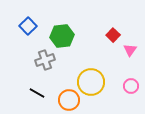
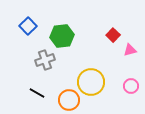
pink triangle: rotated 40 degrees clockwise
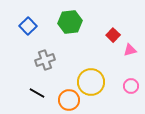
green hexagon: moved 8 px right, 14 px up
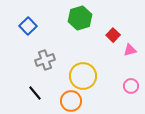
green hexagon: moved 10 px right, 4 px up; rotated 10 degrees counterclockwise
yellow circle: moved 8 px left, 6 px up
black line: moved 2 px left; rotated 21 degrees clockwise
orange circle: moved 2 px right, 1 px down
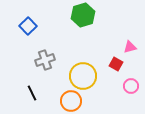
green hexagon: moved 3 px right, 3 px up
red square: moved 3 px right, 29 px down; rotated 16 degrees counterclockwise
pink triangle: moved 3 px up
black line: moved 3 px left; rotated 14 degrees clockwise
